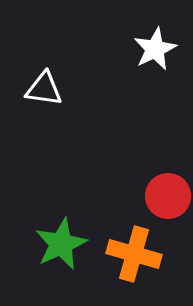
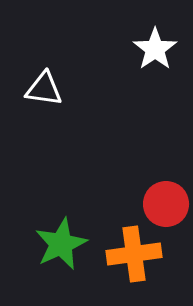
white star: rotated 9 degrees counterclockwise
red circle: moved 2 px left, 8 px down
orange cross: rotated 24 degrees counterclockwise
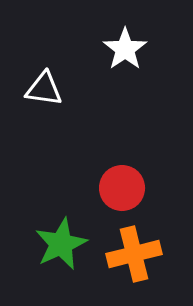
white star: moved 30 px left
red circle: moved 44 px left, 16 px up
orange cross: rotated 6 degrees counterclockwise
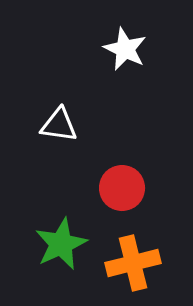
white star: rotated 12 degrees counterclockwise
white triangle: moved 15 px right, 36 px down
orange cross: moved 1 px left, 9 px down
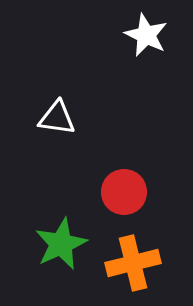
white star: moved 21 px right, 14 px up
white triangle: moved 2 px left, 7 px up
red circle: moved 2 px right, 4 px down
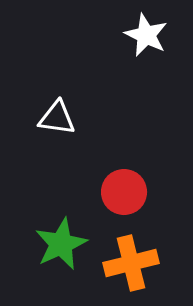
orange cross: moved 2 px left
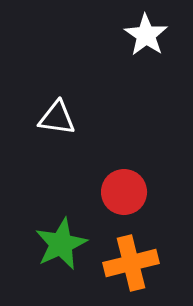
white star: rotated 9 degrees clockwise
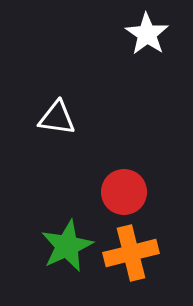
white star: moved 1 px right, 1 px up
green star: moved 6 px right, 2 px down
orange cross: moved 10 px up
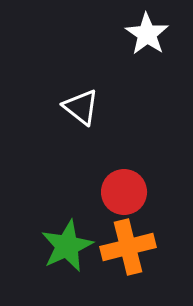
white triangle: moved 24 px right, 11 px up; rotated 30 degrees clockwise
orange cross: moved 3 px left, 6 px up
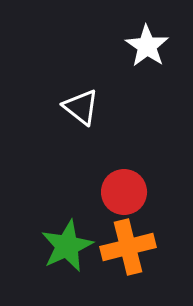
white star: moved 12 px down
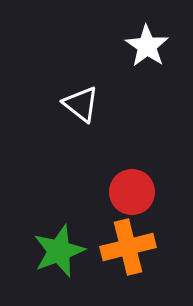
white triangle: moved 3 px up
red circle: moved 8 px right
green star: moved 8 px left, 5 px down; rotated 4 degrees clockwise
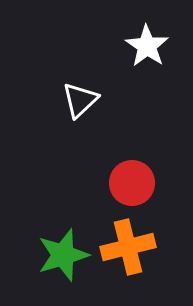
white triangle: moved 1 px left, 4 px up; rotated 39 degrees clockwise
red circle: moved 9 px up
green star: moved 4 px right, 4 px down; rotated 4 degrees clockwise
